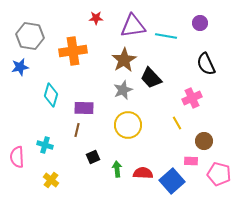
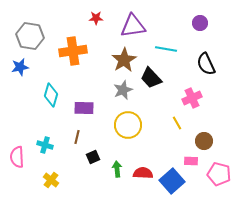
cyan line: moved 13 px down
brown line: moved 7 px down
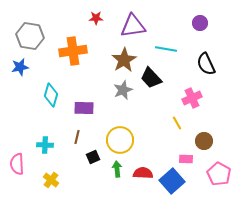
yellow circle: moved 8 px left, 15 px down
cyan cross: rotated 14 degrees counterclockwise
pink semicircle: moved 7 px down
pink rectangle: moved 5 px left, 2 px up
pink pentagon: rotated 15 degrees clockwise
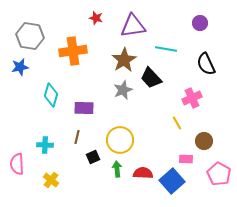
red star: rotated 16 degrees clockwise
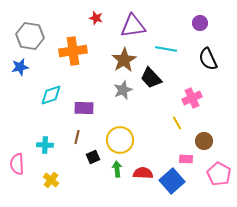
black semicircle: moved 2 px right, 5 px up
cyan diamond: rotated 55 degrees clockwise
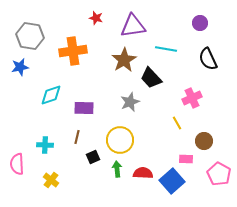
gray star: moved 7 px right, 12 px down
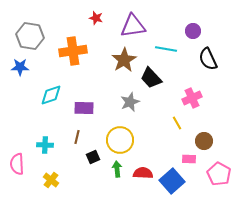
purple circle: moved 7 px left, 8 px down
blue star: rotated 12 degrees clockwise
pink rectangle: moved 3 px right
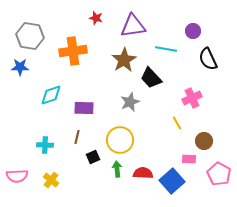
pink semicircle: moved 12 px down; rotated 90 degrees counterclockwise
